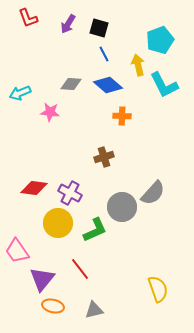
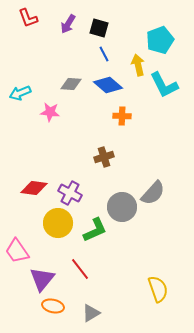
gray triangle: moved 3 px left, 3 px down; rotated 18 degrees counterclockwise
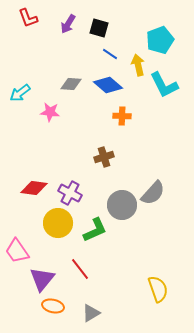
blue line: moved 6 px right; rotated 28 degrees counterclockwise
cyan arrow: rotated 15 degrees counterclockwise
gray circle: moved 2 px up
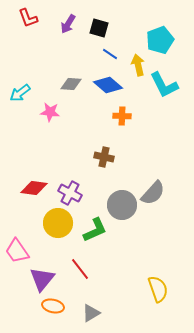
brown cross: rotated 30 degrees clockwise
